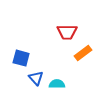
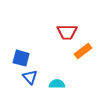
orange rectangle: moved 2 px up
blue triangle: moved 6 px left, 1 px up
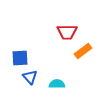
blue square: moved 1 px left; rotated 18 degrees counterclockwise
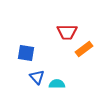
orange rectangle: moved 1 px right, 2 px up
blue square: moved 6 px right, 5 px up; rotated 12 degrees clockwise
blue triangle: moved 7 px right
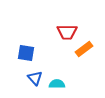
blue triangle: moved 2 px left, 1 px down
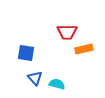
orange rectangle: rotated 24 degrees clockwise
cyan semicircle: rotated 14 degrees clockwise
